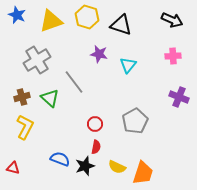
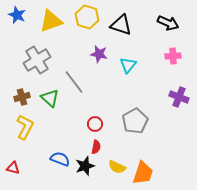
black arrow: moved 4 px left, 3 px down
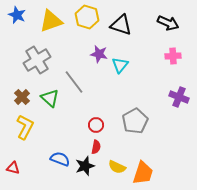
cyan triangle: moved 8 px left
brown cross: rotated 28 degrees counterclockwise
red circle: moved 1 px right, 1 px down
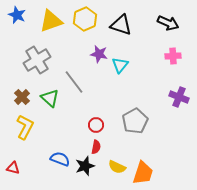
yellow hexagon: moved 2 px left, 2 px down; rotated 20 degrees clockwise
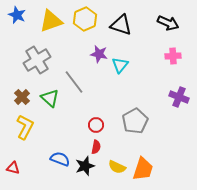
orange trapezoid: moved 4 px up
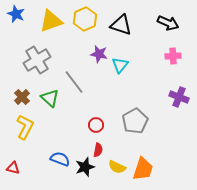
blue star: moved 1 px left, 1 px up
red semicircle: moved 2 px right, 3 px down
black star: moved 1 px down
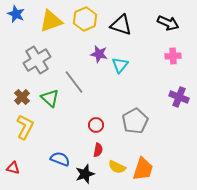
black star: moved 7 px down
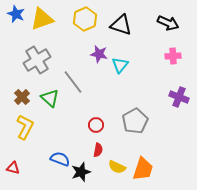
yellow triangle: moved 9 px left, 2 px up
gray line: moved 1 px left
black star: moved 4 px left, 2 px up
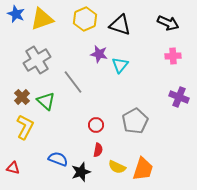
black triangle: moved 1 px left
green triangle: moved 4 px left, 3 px down
blue semicircle: moved 2 px left
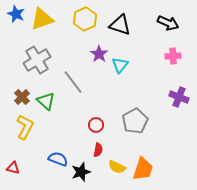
purple star: rotated 24 degrees clockwise
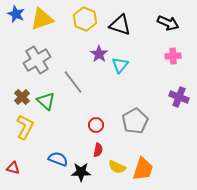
yellow hexagon: rotated 15 degrees counterclockwise
black star: rotated 18 degrees clockwise
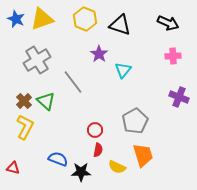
blue star: moved 5 px down
cyan triangle: moved 3 px right, 5 px down
brown cross: moved 2 px right, 4 px down
red circle: moved 1 px left, 5 px down
orange trapezoid: moved 14 px up; rotated 35 degrees counterclockwise
